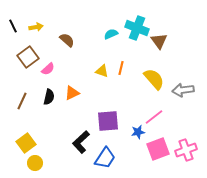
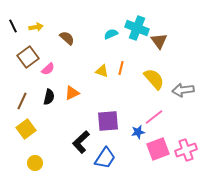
brown semicircle: moved 2 px up
yellow square: moved 14 px up
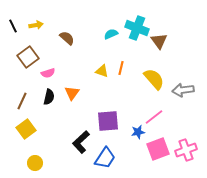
yellow arrow: moved 2 px up
pink semicircle: moved 4 px down; rotated 24 degrees clockwise
orange triangle: rotated 28 degrees counterclockwise
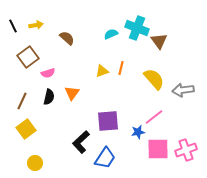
yellow triangle: rotated 40 degrees counterclockwise
pink square: rotated 20 degrees clockwise
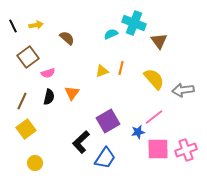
cyan cross: moved 3 px left, 5 px up
purple square: rotated 25 degrees counterclockwise
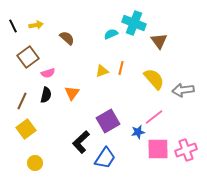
black semicircle: moved 3 px left, 2 px up
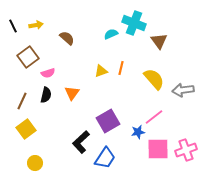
yellow triangle: moved 1 px left
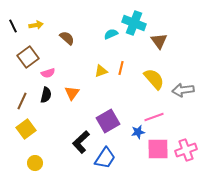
pink line: rotated 18 degrees clockwise
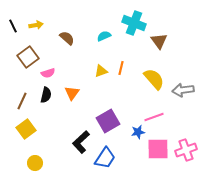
cyan semicircle: moved 7 px left, 2 px down
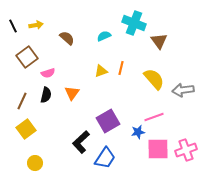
brown square: moved 1 px left
